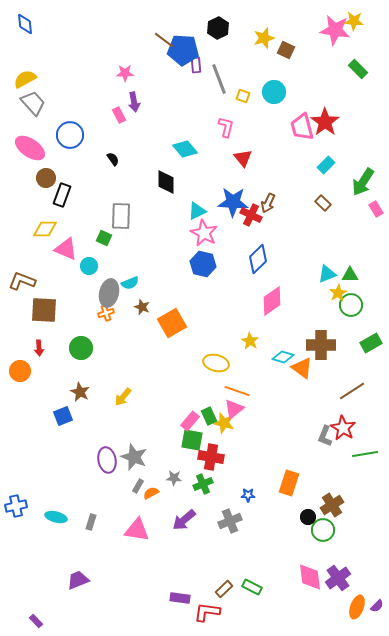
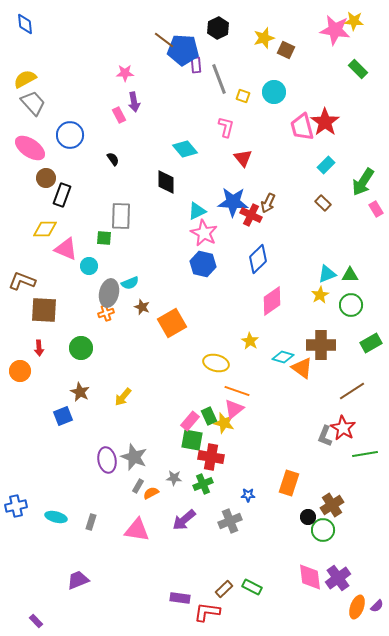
green square at (104, 238): rotated 21 degrees counterclockwise
yellow star at (338, 293): moved 18 px left, 2 px down
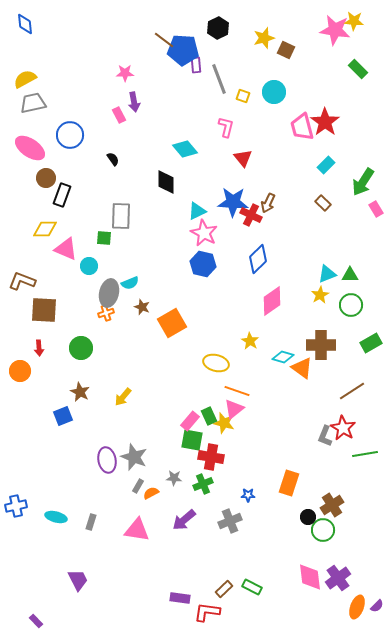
gray trapezoid at (33, 103): rotated 60 degrees counterclockwise
purple trapezoid at (78, 580): rotated 85 degrees clockwise
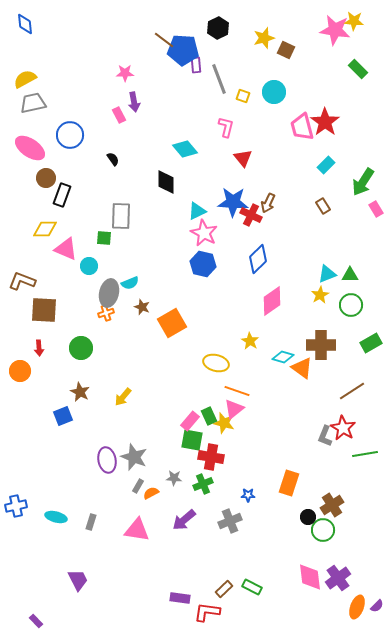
brown rectangle at (323, 203): moved 3 px down; rotated 14 degrees clockwise
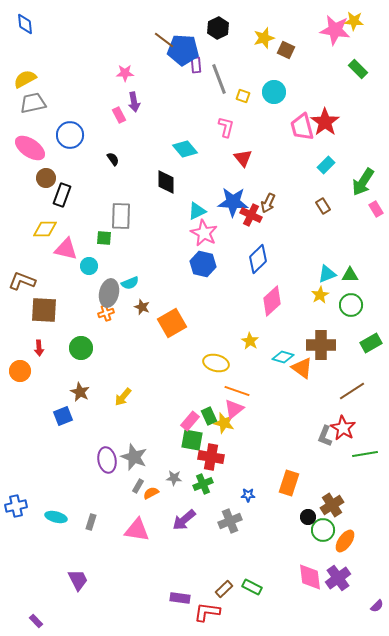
pink triangle at (66, 249): rotated 10 degrees counterclockwise
pink diamond at (272, 301): rotated 8 degrees counterclockwise
orange ellipse at (357, 607): moved 12 px left, 66 px up; rotated 15 degrees clockwise
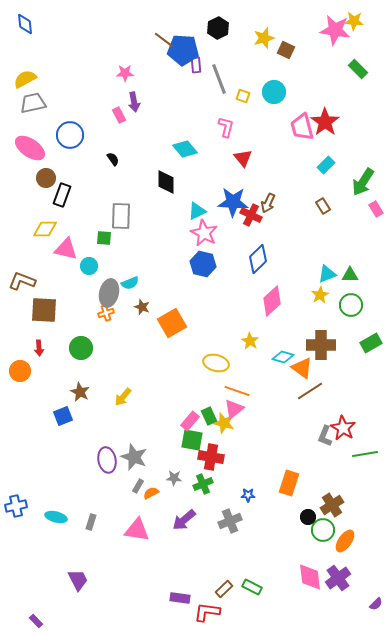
brown line at (352, 391): moved 42 px left
purple semicircle at (377, 606): moved 1 px left, 2 px up
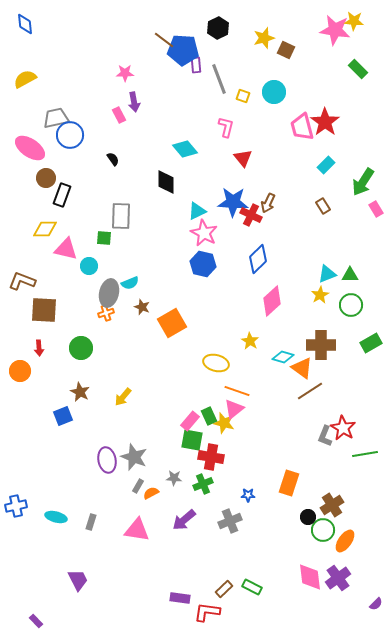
gray trapezoid at (33, 103): moved 23 px right, 15 px down
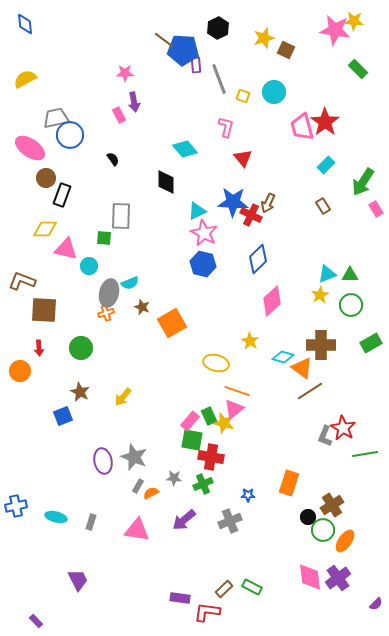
purple ellipse at (107, 460): moved 4 px left, 1 px down
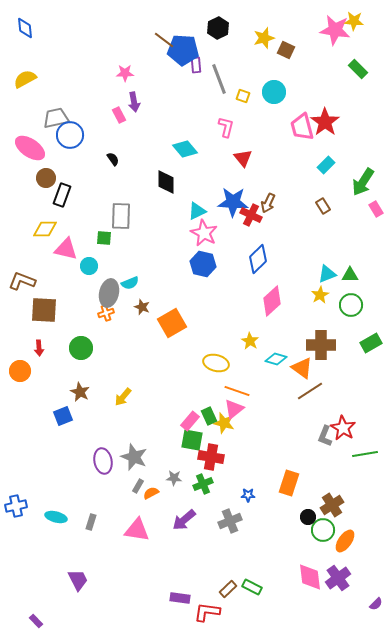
blue diamond at (25, 24): moved 4 px down
cyan diamond at (283, 357): moved 7 px left, 2 px down
brown rectangle at (224, 589): moved 4 px right
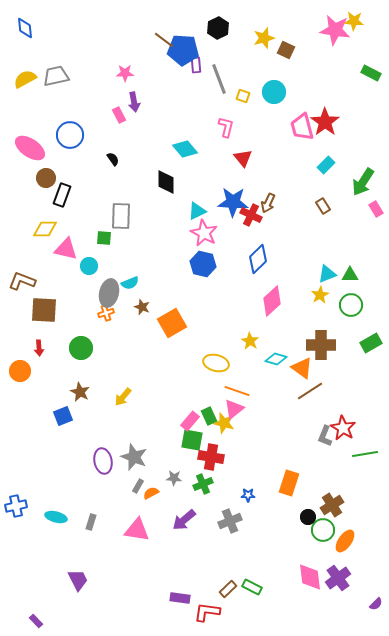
green rectangle at (358, 69): moved 13 px right, 4 px down; rotated 18 degrees counterclockwise
gray trapezoid at (56, 118): moved 42 px up
